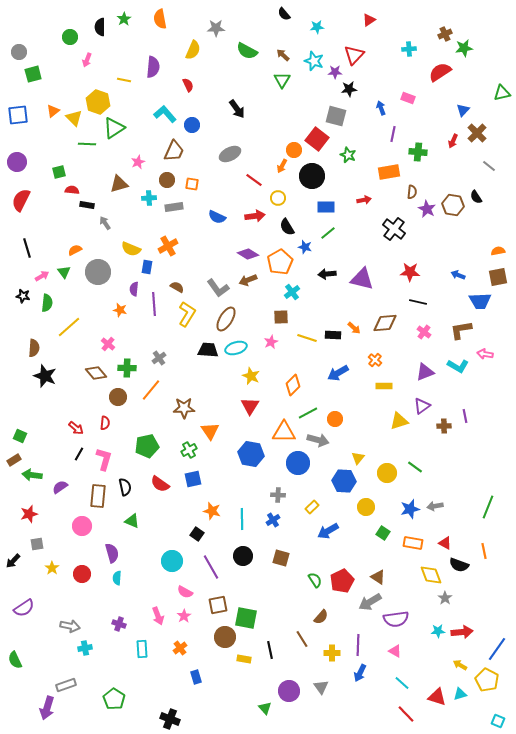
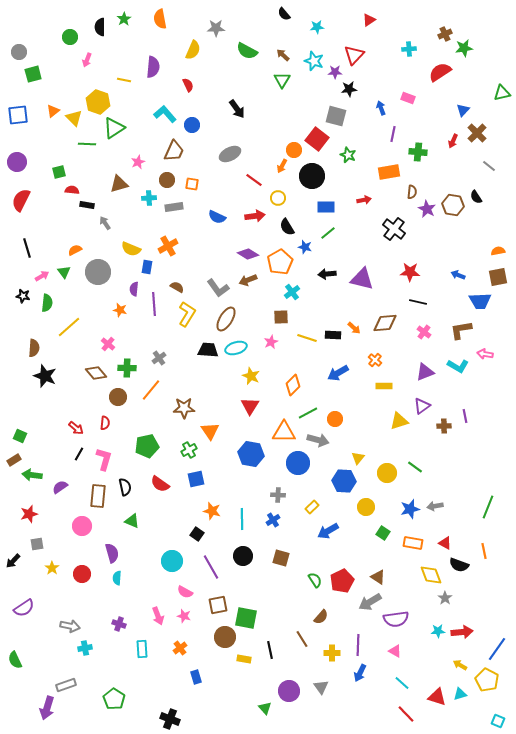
blue square at (193, 479): moved 3 px right
pink star at (184, 616): rotated 24 degrees counterclockwise
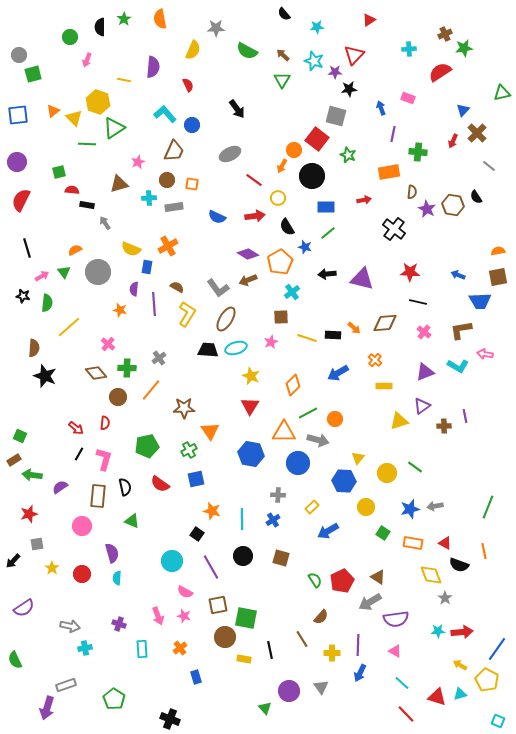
gray circle at (19, 52): moved 3 px down
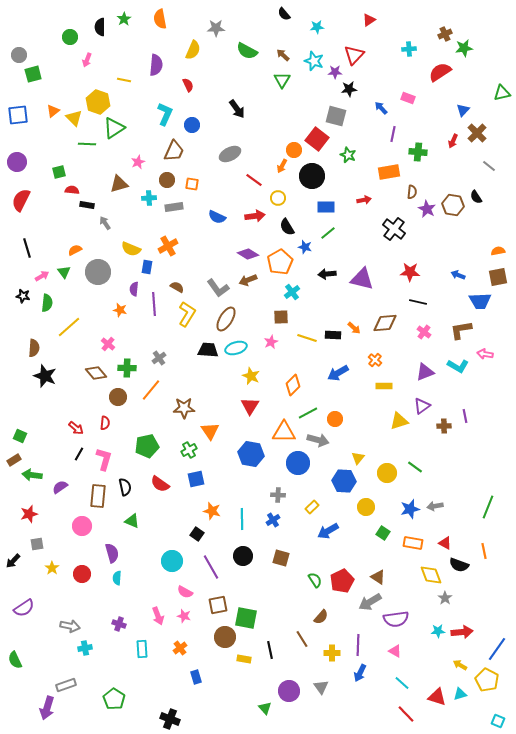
purple semicircle at (153, 67): moved 3 px right, 2 px up
blue arrow at (381, 108): rotated 24 degrees counterclockwise
cyan L-shape at (165, 114): rotated 65 degrees clockwise
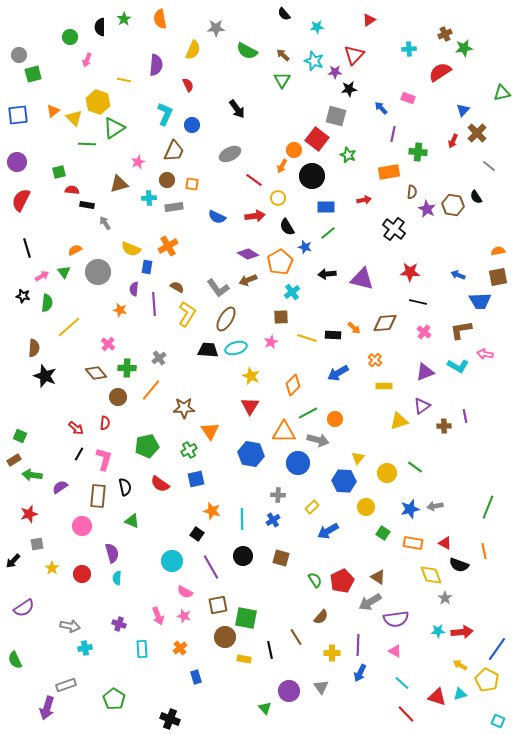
brown line at (302, 639): moved 6 px left, 2 px up
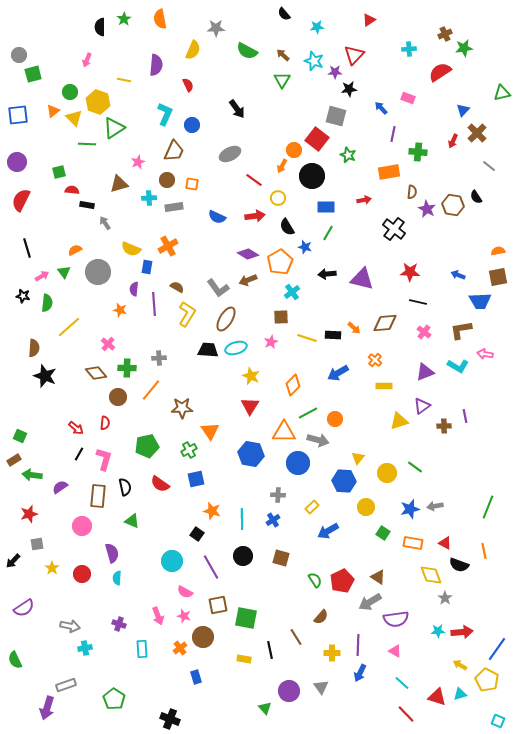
green circle at (70, 37): moved 55 px down
green line at (328, 233): rotated 21 degrees counterclockwise
gray cross at (159, 358): rotated 32 degrees clockwise
brown star at (184, 408): moved 2 px left
brown circle at (225, 637): moved 22 px left
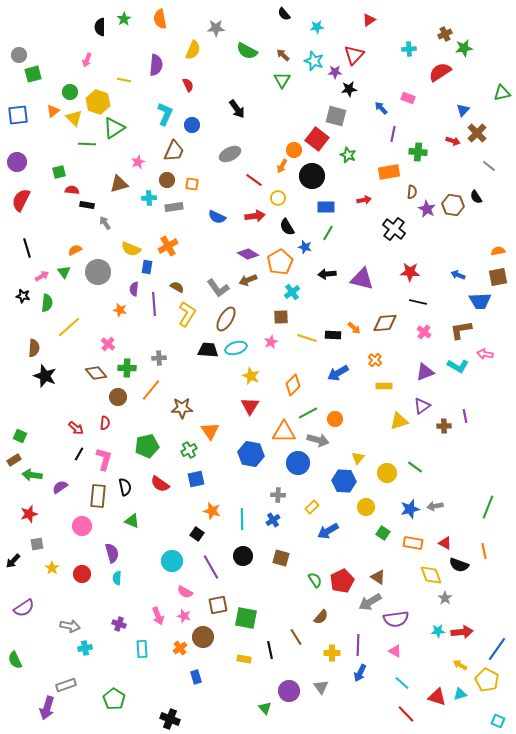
red arrow at (453, 141): rotated 96 degrees counterclockwise
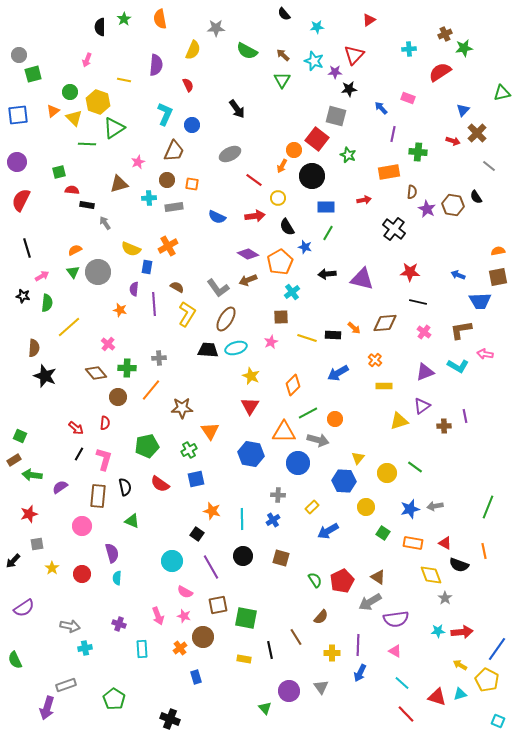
green triangle at (64, 272): moved 9 px right
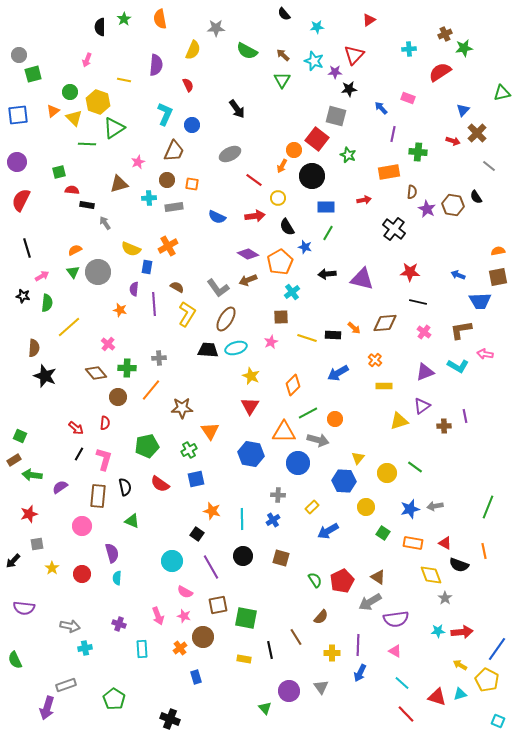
purple semicircle at (24, 608): rotated 40 degrees clockwise
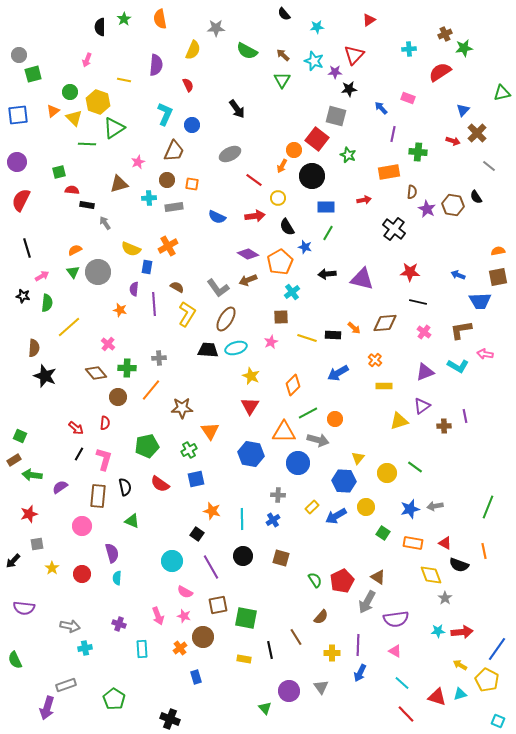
blue arrow at (328, 531): moved 8 px right, 15 px up
gray arrow at (370, 602): moved 3 px left; rotated 30 degrees counterclockwise
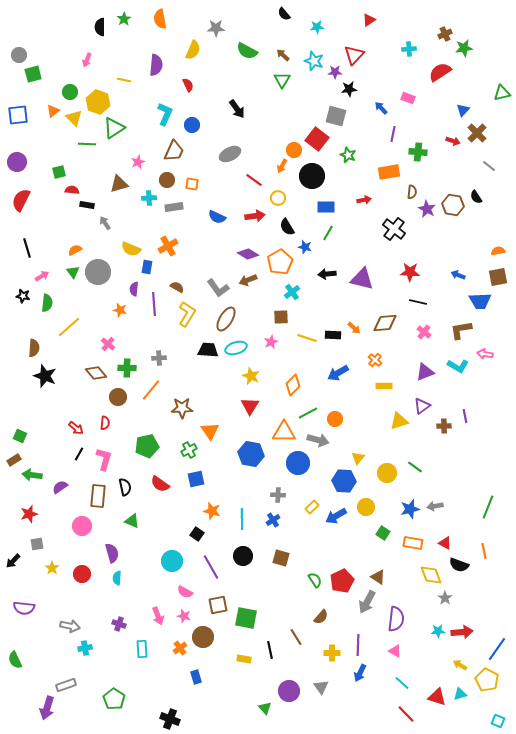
purple semicircle at (396, 619): rotated 75 degrees counterclockwise
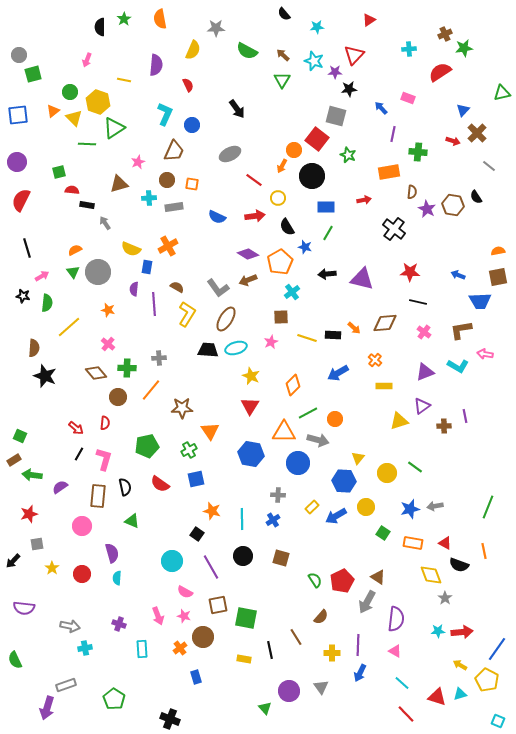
orange star at (120, 310): moved 12 px left
